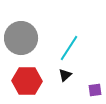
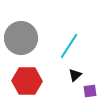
cyan line: moved 2 px up
black triangle: moved 10 px right
purple square: moved 5 px left, 1 px down
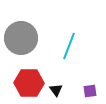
cyan line: rotated 12 degrees counterclockwise
black triangle: moved 19 px left, 15 px down; rotated 24 degrees counterclockwise
red hexagon: moved 2 px right, 2 px down
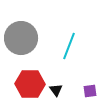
red hexagon: moved 1 px right, 1 px down
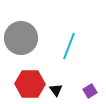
purple square: rotated 24 degrees counterclockwise
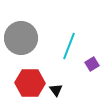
red hexagon: moved 1 px up
purple square: moved 2 px right, 27 px up
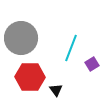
cyan line: moved 2 px right, 2 px down
red hexagon: moved 6 px up
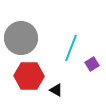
red hexagon: moved 1 px left, 1 px up
black triangle: rotated 24 degrees counterclockwise
